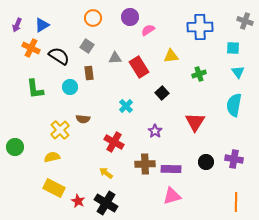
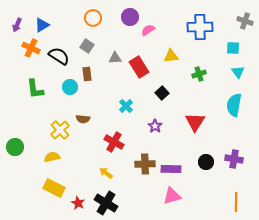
brown rectangle: moved 2 px left, 1 px down
purple star: moved 5 px up
red star: moved 2 px down
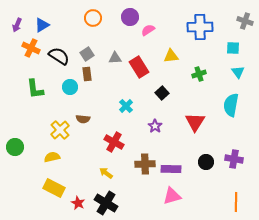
gray square: moved 8 px down; rotated 24 degrees clockwise
cyan semicircle: moved 3 px left
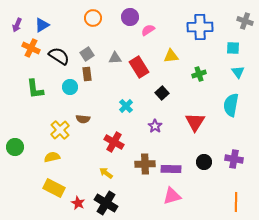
black circle: moved 2 px left
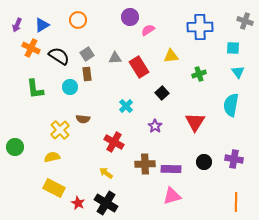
orange circle: moved 15 px left, 2 px down
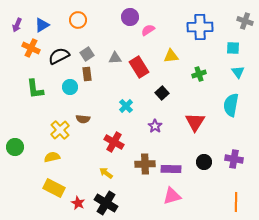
black semicircle: rotated 60 degrees counterclockwise
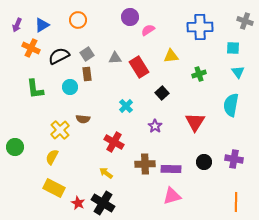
yellow semicircle: rotated 49 degrees counterclockwise
black cross: moved 3 px left
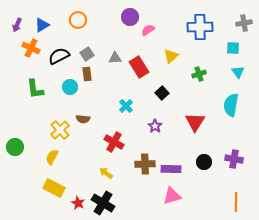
gray cross: moved 1 px left, 2 px down; rotated 28 degrees counterclockwise
yellow triangle: rotated 35 degrees counterclockwise
